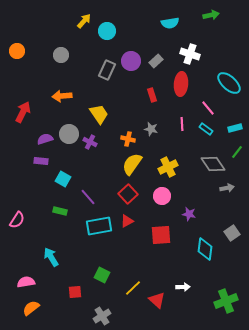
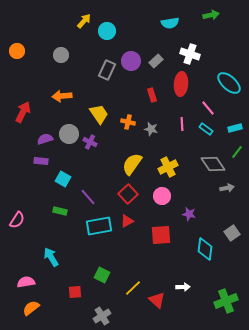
orange cross at (128, 139): moved 17 px up
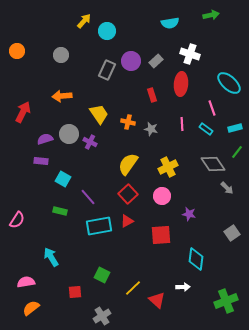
pink line at (208, 108): moved 4 px right; rotated 21 degrees clockwise
yellow semicircle at (132, 164): moved 4 px left
gray arrow at (227, 188): rotated 56 degrees clockwise
cyan diamond at (205, 249): moved 9 px left, 10 px down
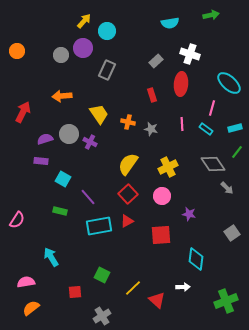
purple circle at (131, 61): moved 48 px left, 13 px up
pink line at (212, 108): rotated 35 degrees clockwise
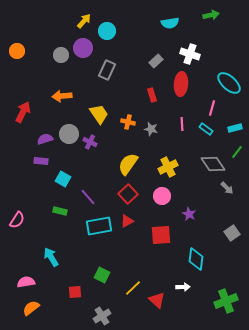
purple star at (189, 214): rotated 16 degrees clockwise
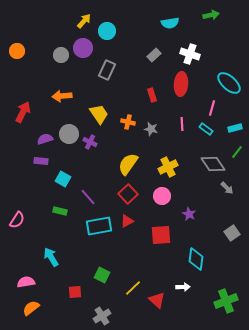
gray rectangle at (156, 61): moved 2 px left, 6 px up
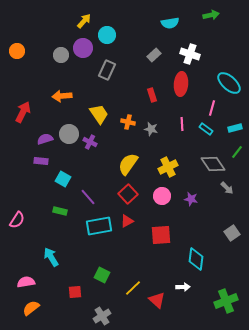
cyan circle at (107, 31): moved 4 px down
purple star at (189, 214): moved 2 px right, 15 px up; rotated 16 degrees counterclockwise
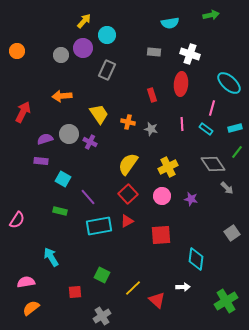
gray rectangle at (154, 55): moved 3 px up; rotated 48 degrees clockwise
green cross at (226, 301): rotated 10 degrees counterclockwise
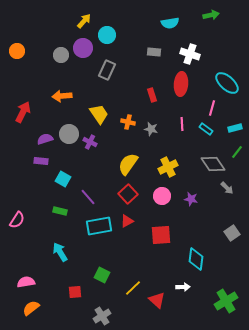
cyan ellipse at (229, 83): moved 2 px left
cyan arrow at (51, 257): moved 9 px right, 5 px up
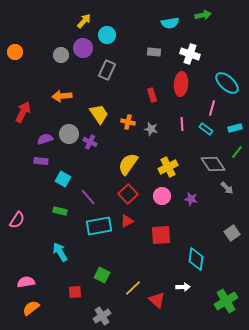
green arrow at (211, 15): moved 8 px left
orange circle at (17, 51): moved 2 px left, 1 px down
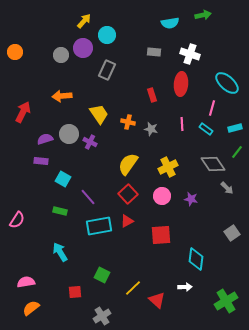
white arrow at (183, 287): moved 2 px right
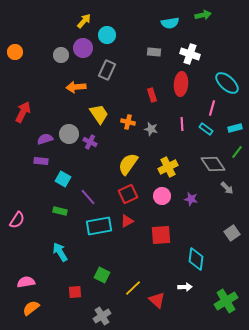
orange arrow at (62, 96): moved 14 px right, 9 px up
red square at (128, 194): rotated 18 degrees clockwise
